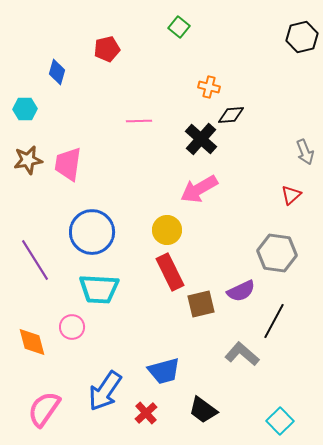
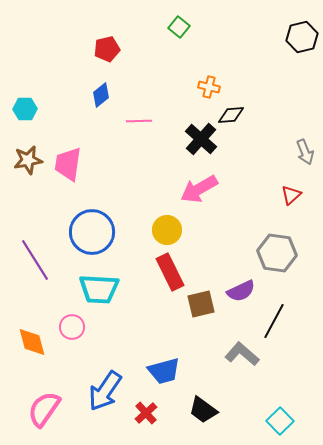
blue diamond: moved 44 px right, 23 px down; rotated 35 degrees clockwise
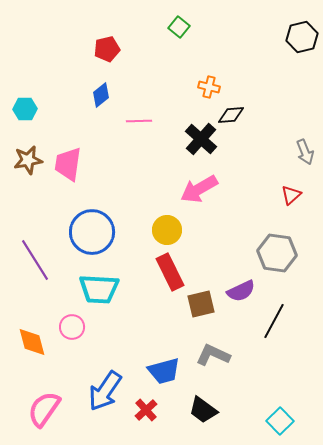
gray L-shape: moved 29 px left, 1 px down; rotated 16 degrees counterclockwise
red cross: moved 3 px up
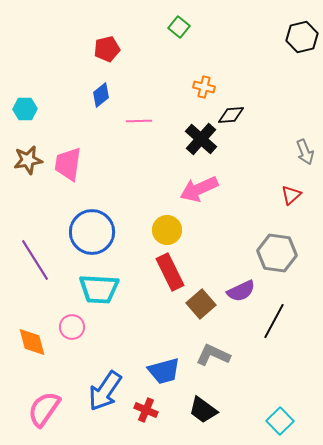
orange cross: moved 5 px left
pink arrow: rotated 6 degrees clockwise
brown square: rotated 28 degrees counterclockwise
red cross: rotated 25 degrees counterclockwise
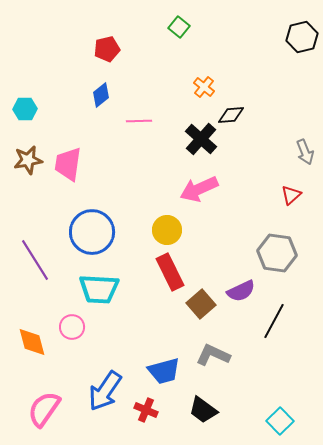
orange cross: rotated 25 degrees clockwise
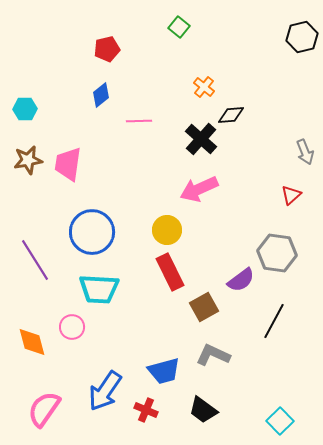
purple semicircle: moved 11 px up; rotated 12 degrees counterclockwise
brown square: moved 3 px right, 3 px down; rotated 12 degrees clockwise
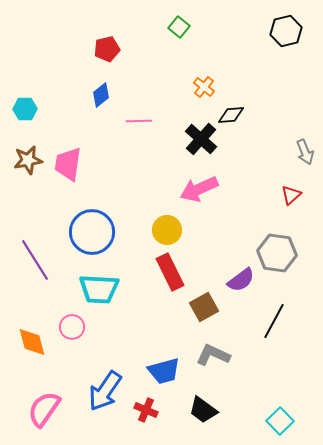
black hexagon: moved 16 px left, 6 px up
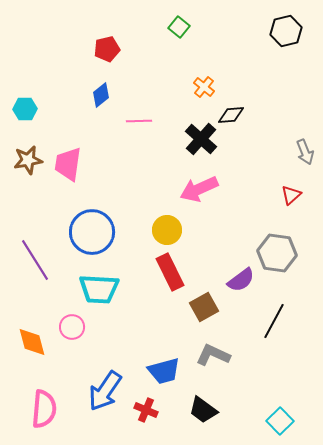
pink semicircle: rotated 150 degrees clockwise
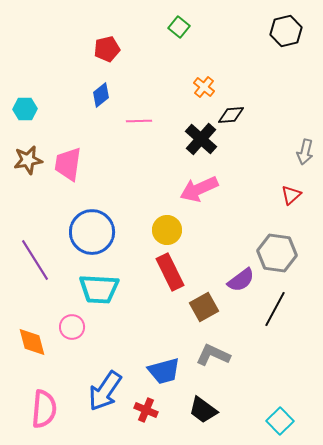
gray arrow: rotated 35 degrees clockwise
black line: moved 1 px right, 12 px up
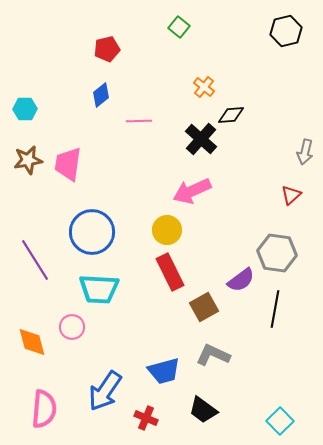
pink arrow: moved 7 px left, 2 px down
black line: rotated 18 degrees counterclockwise
red cross: moved 8 px down
